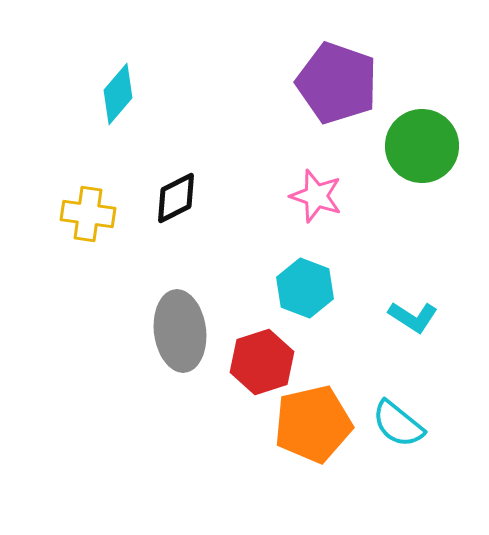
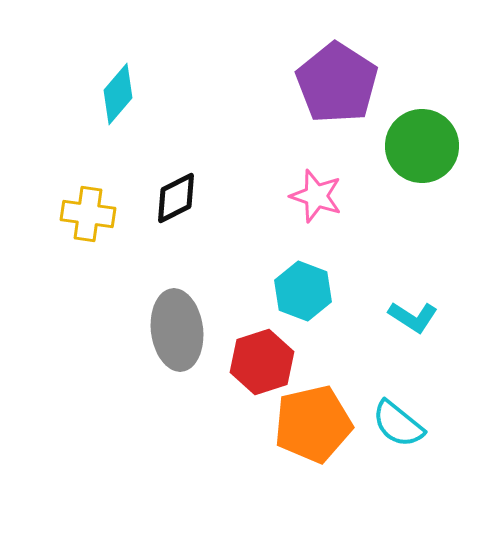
purple pentagon: rotated 14 degrees clockwise
cyan hexagon: moved 2 px left, 3 px down
gray ellipse: moved 3 px left, 1 px up
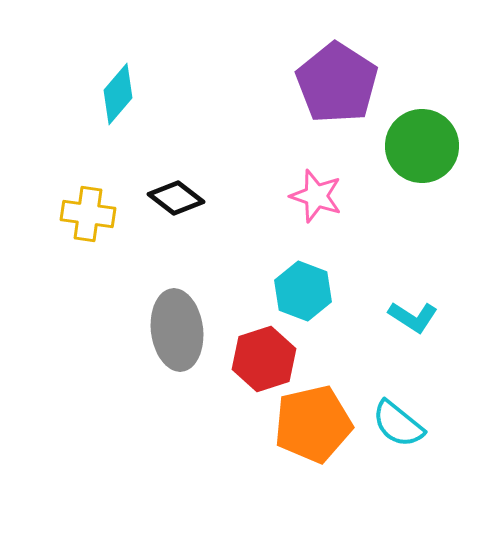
black diamond: rotated 64 degrees clockwise
red hexagon: moved 2 px right, 3 px up
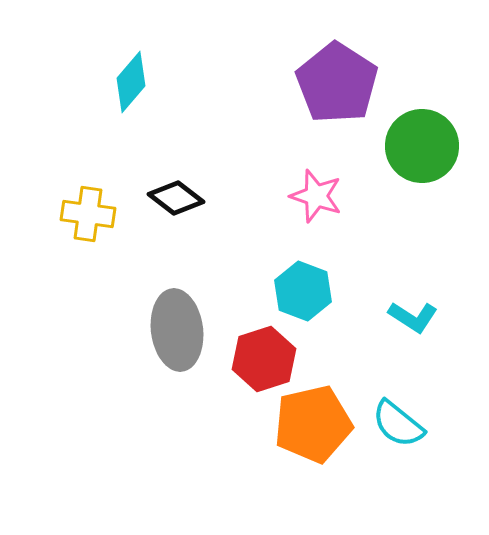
cyan diamond: moved 13 px right, 12 px up
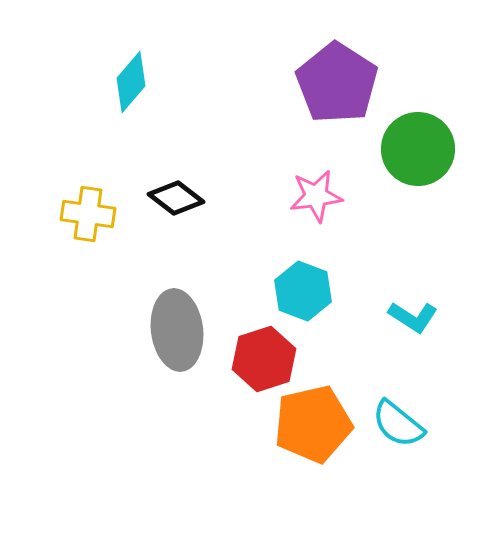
green circle: moved 4 px left, 3 px down
pink star: rotated 26 degrees counterclockwise
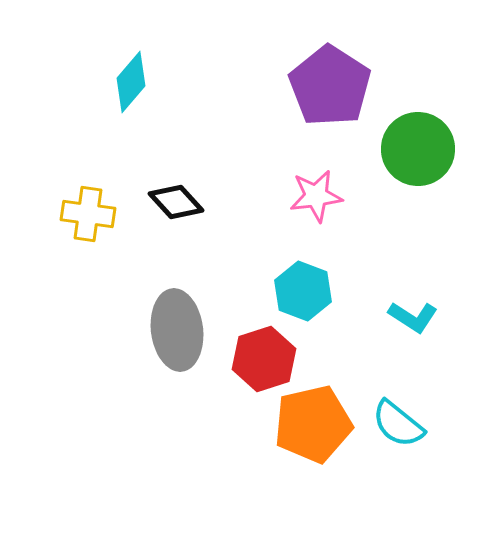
purple pentagon: moved 7 px left, 3 px down
black diamond: moved 4 px down; rotated 10 degrees clockwise
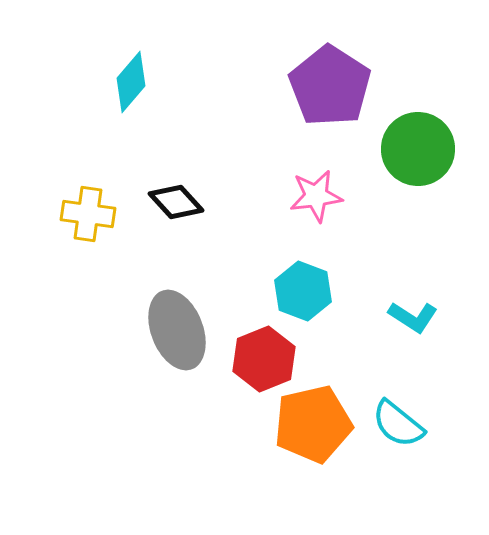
gray ellipse: rotated 14 degrees counterclockwise
red hexagon: rotated 4 degrees counterclockwise
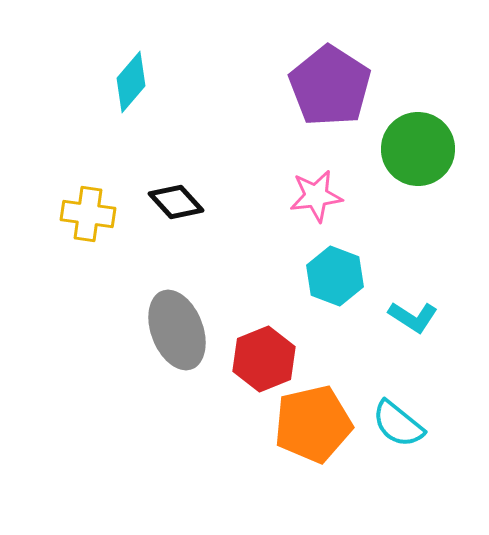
cyan hexagon: moved 32 px right, 15 px up
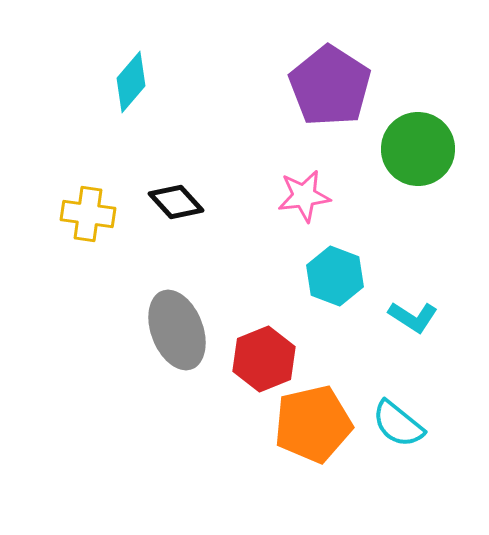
pink star: moved 12 px left
